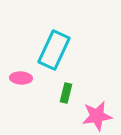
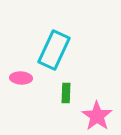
green rectangle: rotated 12 degrees counterclockwise
pink star: rotated 28 degrees counterclockwise
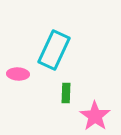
pink ellipse: moved 3 px left, 4 px up
pink star: moved 2 px left
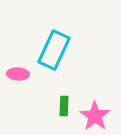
green rectangle: moved 2 px left, 13 px down
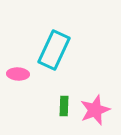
pink star: moved 6 px up; rotated 16 degrees clockwise
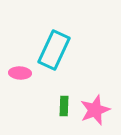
pink ellipse: moved 2 px right, 1 px up
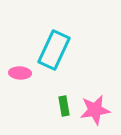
green rectangle: rotated 12 degrees counterclockwise
pink star: rotated 12 degrees clockwise
